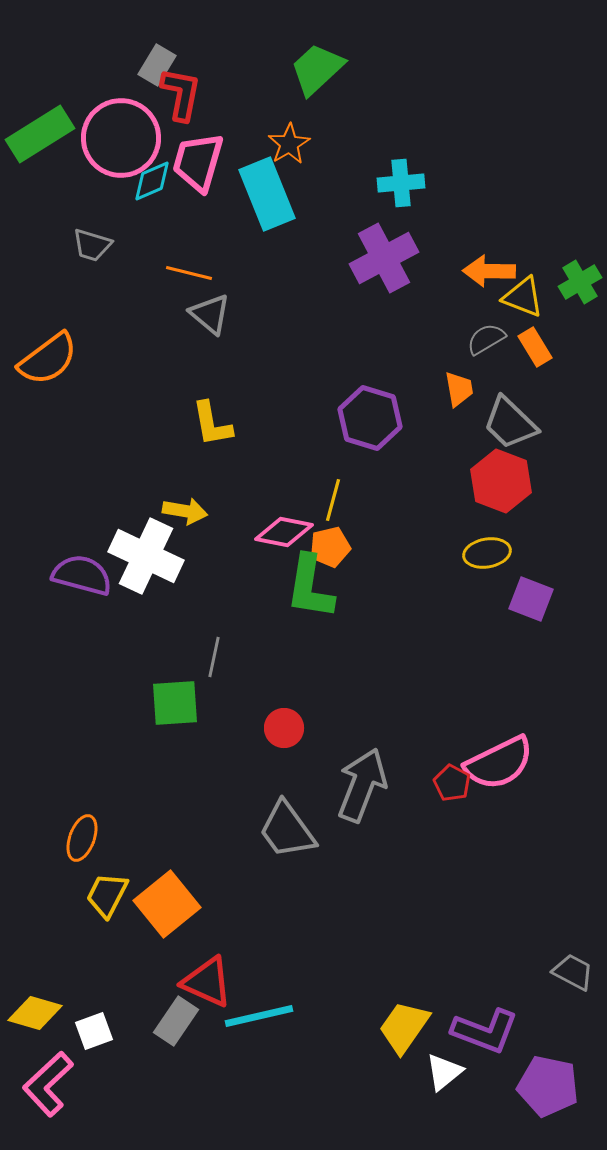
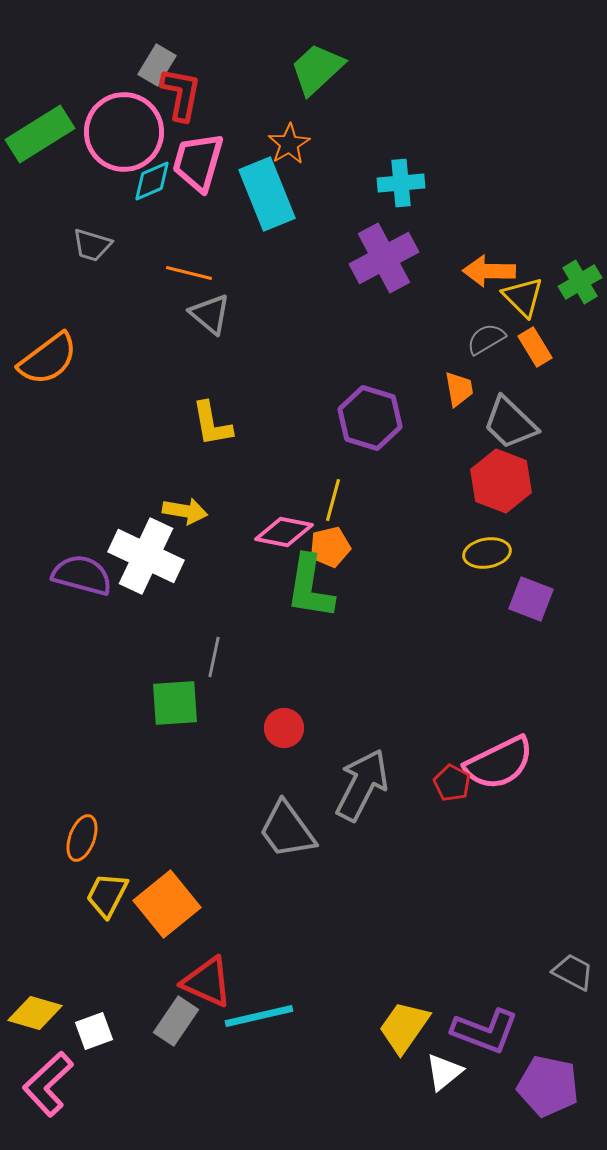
pink circle at (121, 138): moved 3 px right, 6 px up
yellow triangle at (523, 297): rotated 24 degrees clockwise
gray arrow at (362, 785): rotated 6 degrees clockwise
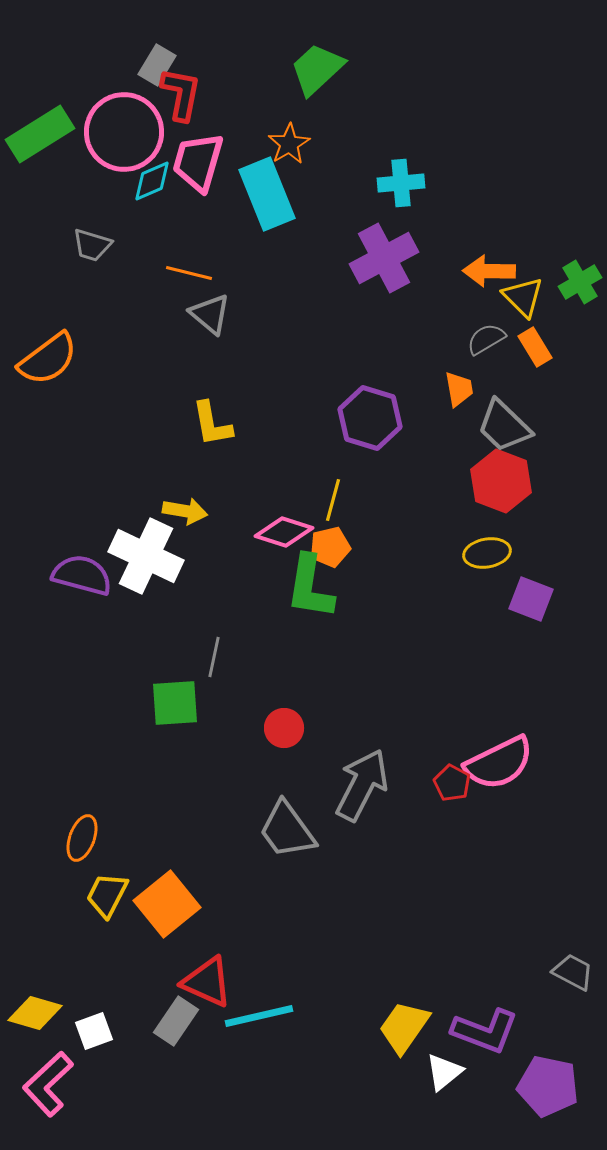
gray trapezoid at (510, 423): moved 6 px left, 3 px down
pink diamond at (284, 532): rotated 6 degrees clockwise
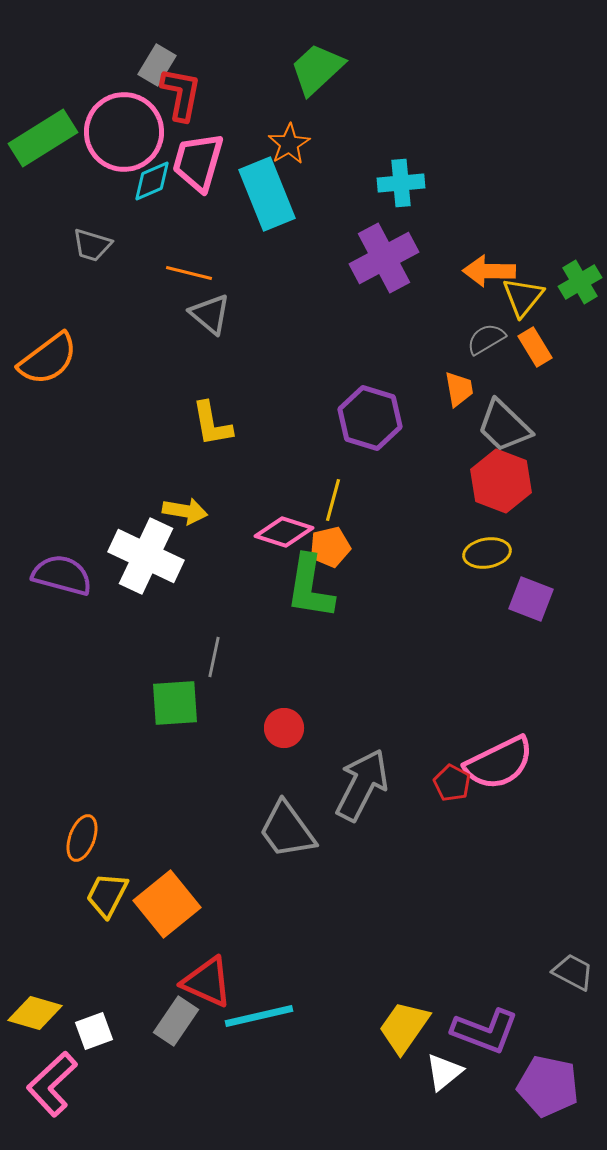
green rectangle at (40, 134): moved 3 px right, 4 px down
yellow triangle at (523, 297): rotated 24 degrees clockwise
purple semicircle at (82, 575): moved 20 px left
pink L-shape at (48, 1084): moved 4 px right
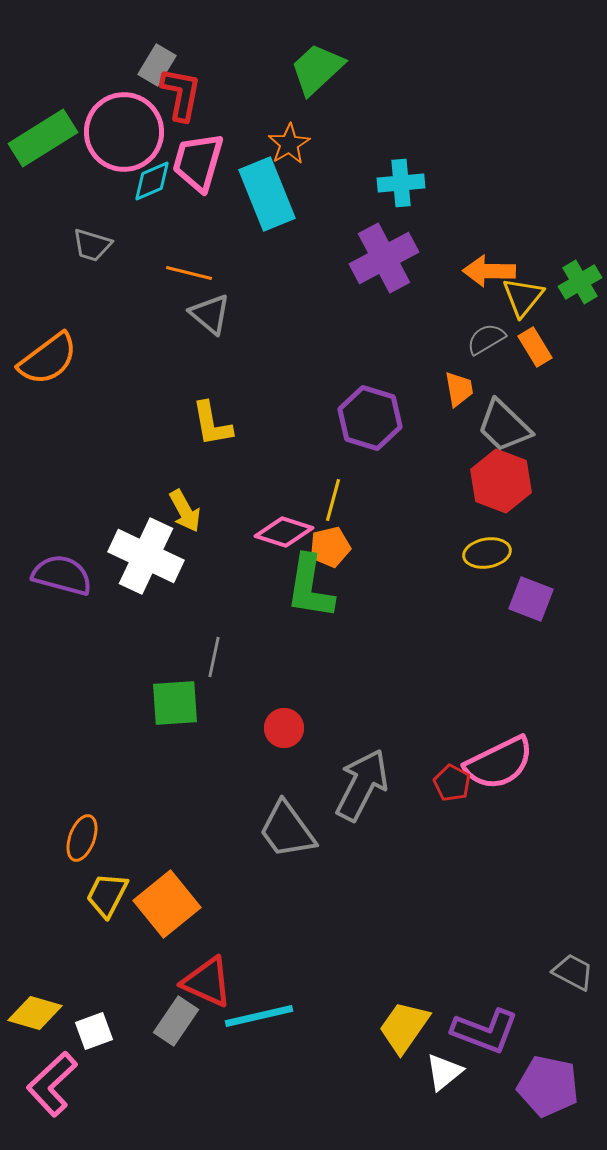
yellow arrow at (185, 511): rotated 51 degrees clockwise
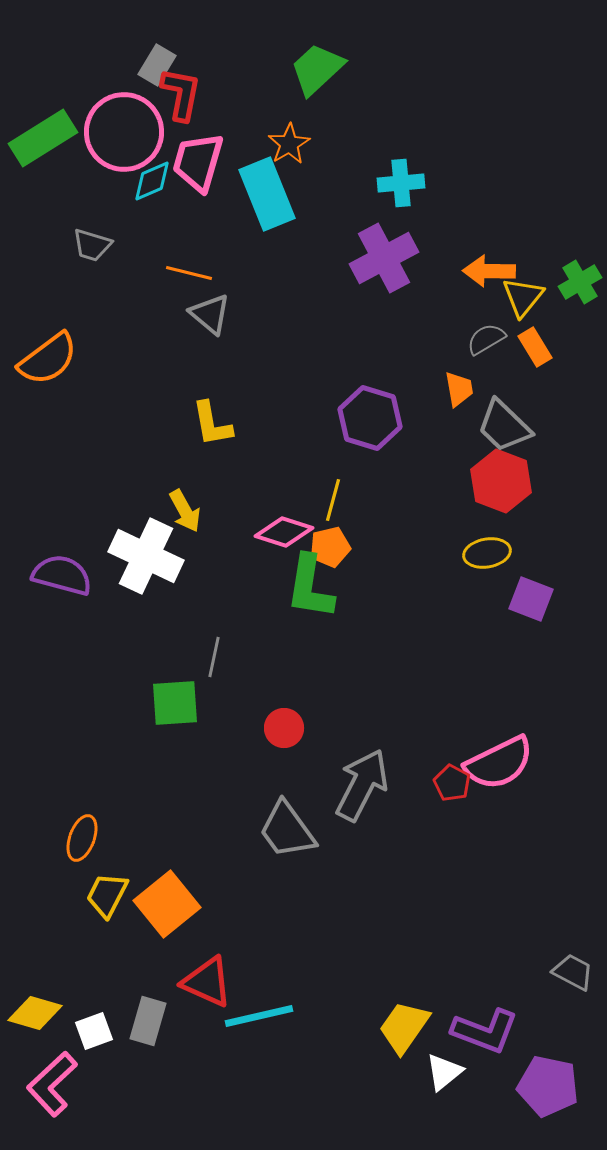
gray rectangle at (176, 1021): moved 28 px left; rotated 18 degrees counterclockwise
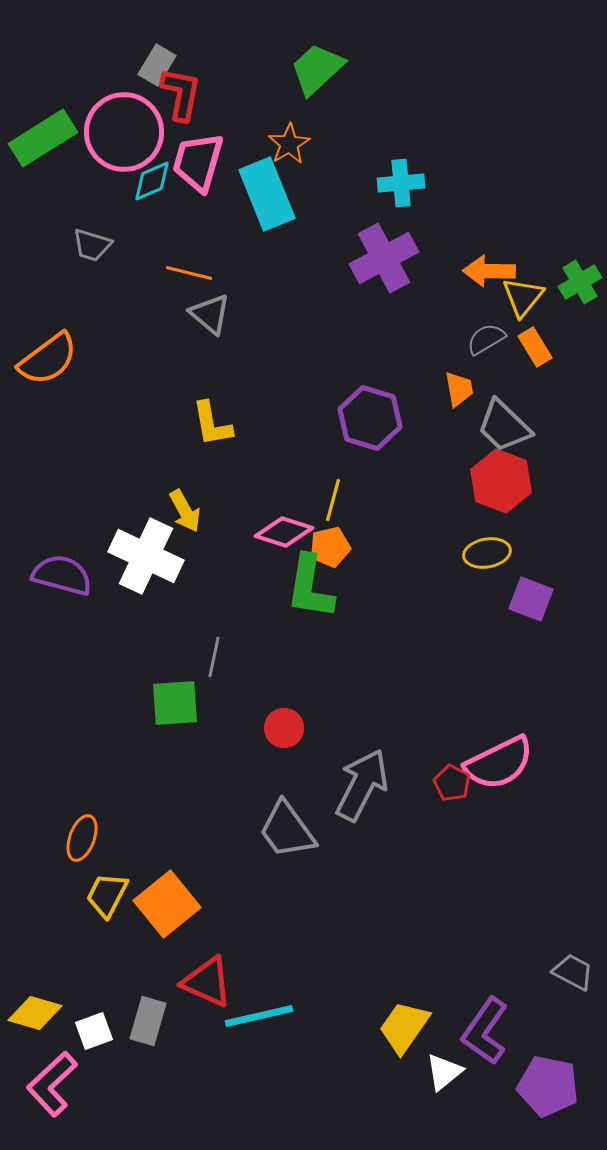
purple L-shape at (485, 1031): rotated 104 degrees clockwise
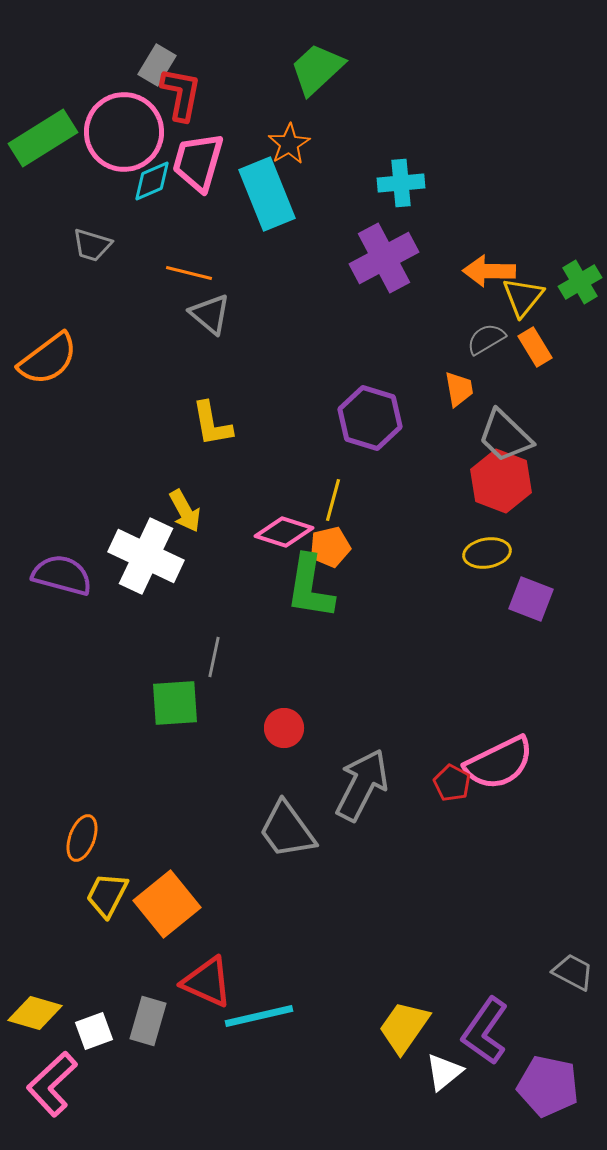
gray trapezoid at (504, 426): moved 1 px right, 10 px down
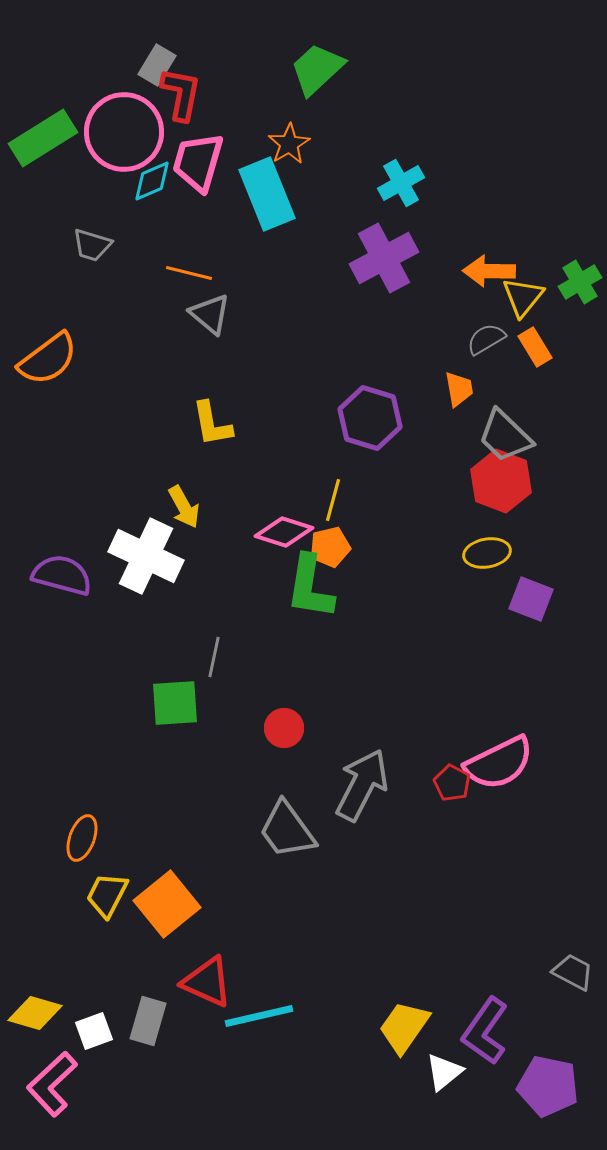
cyan cross at (401, 183): rotated 24 degrees counterclockwise
yellow arrow at (185, 511): moved 1 px left, 4 px up
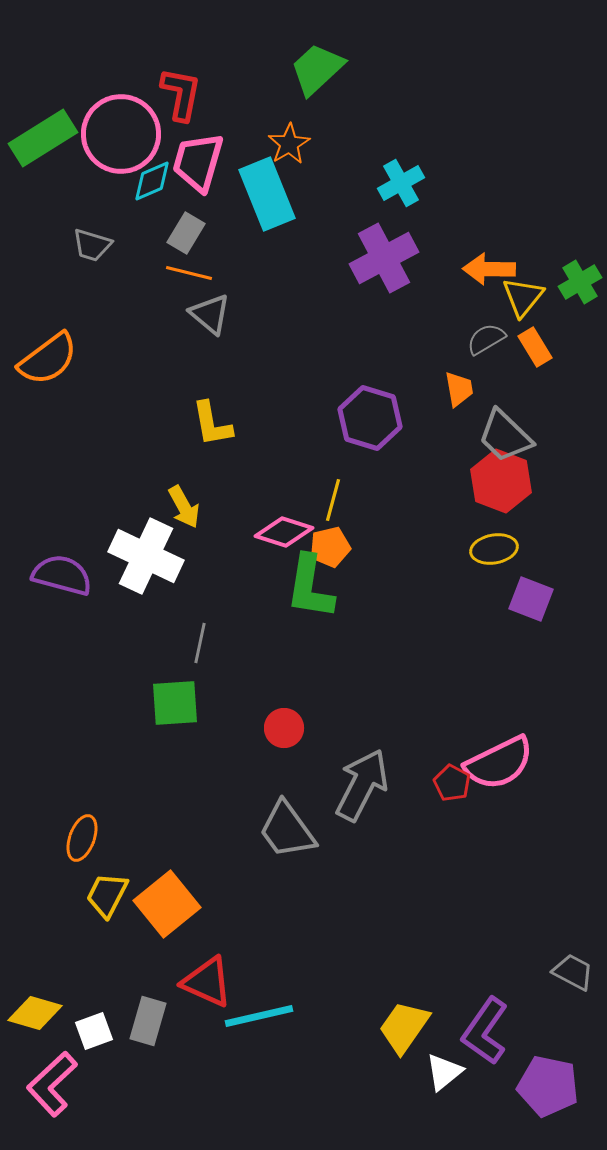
gray rectangle at (157, 65): moved 29 px right, 168 px down
pink circle at (124, 132): moved 3 px left, 2 px down
orange arrow at (489, 271): moved 2 px up
yellow ellipse at (487, 553): moved 7 px right, 4 px up
gray line at (214, 657): moved 14 px left, 14 px up
